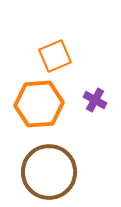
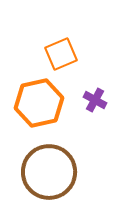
orange square: moved 6 px right, 2 px up
orange hexagon: moved 1 px up; rotated 9 degrees counterclockwise
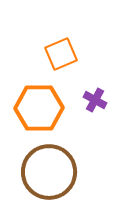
orange hexagon: moved 5 px down; rotated 12 degrees clockwise
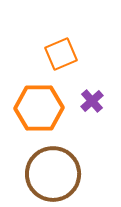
purple cross: moved 3 px left, 1 px down; rotated 20 degrees clockwise
brown circle: moved 4 px right, 2 px down
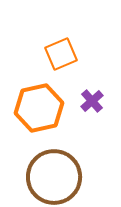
orange hexagon: rotated 12 degrees counterclockwise
brown circle: moved 1 px right, 3 px down
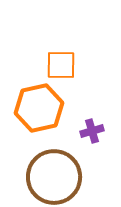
orange square: moved 11 px down; rotated 24 degrees clockwise
purple cross: moved 30 px down; rotated 25 degrees clockwise
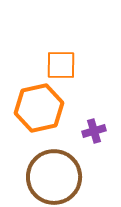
purple cross: moved 2 px right
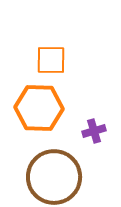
orange square: moved 10 px left, 5 px up
orange hexagon: rotated 15 degrees clockwise
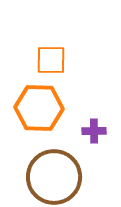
purple cross: rotated 15 degrees clockwise
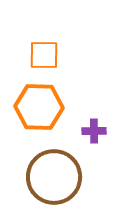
orange square: moved 7 px left, 5 px up
orange hexagon: moved 1 px up
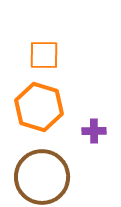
orange hexagon: rotated 15 degrees clockwise
brown circle: moved 12 px left
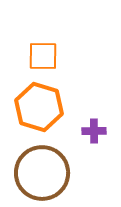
orange square: moved 1 px left, 1 px down
brown circle: moved 4 px up
